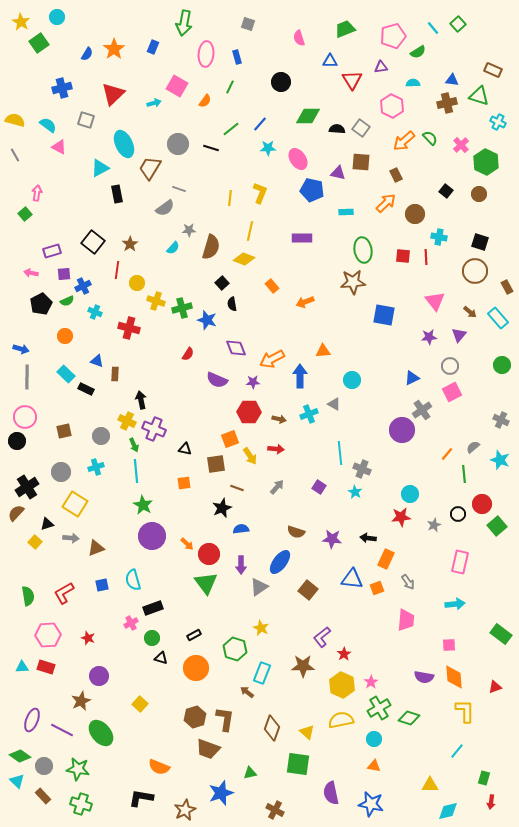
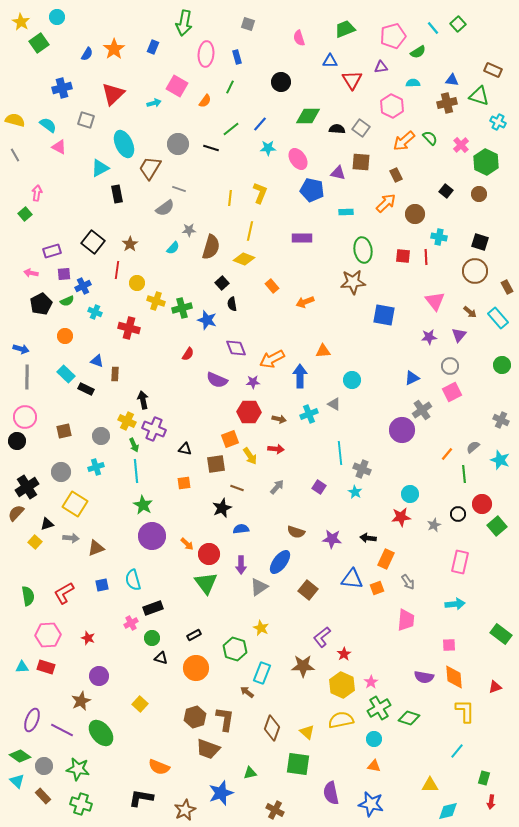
black arrow at (141, 400): moved 2 px right
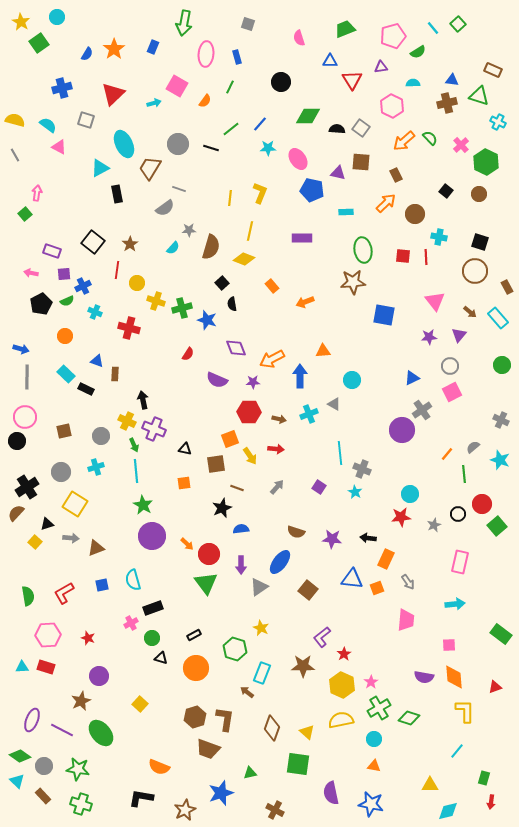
purple rectangle at (52, 251): rotated 36 degrees clockwise
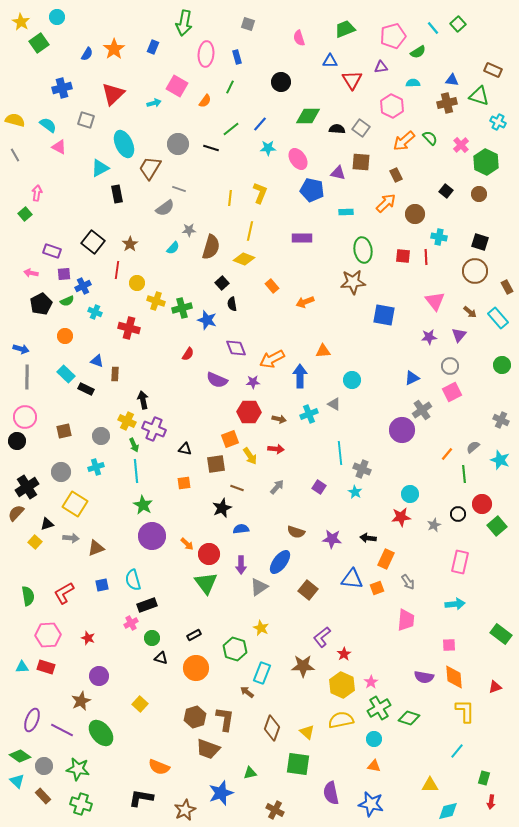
black rectangle at (153, 608): moved 6 px left, 3 px up
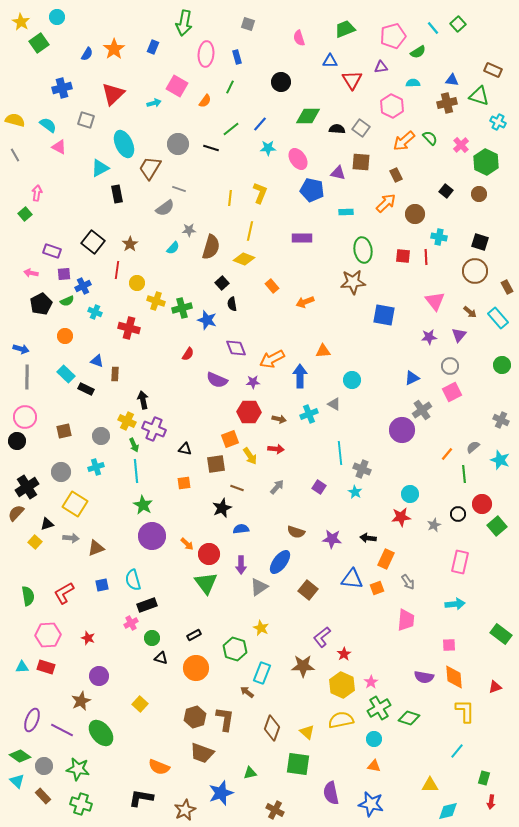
brown trapezoid at (208, 749): moved 6 px left, 4 px down
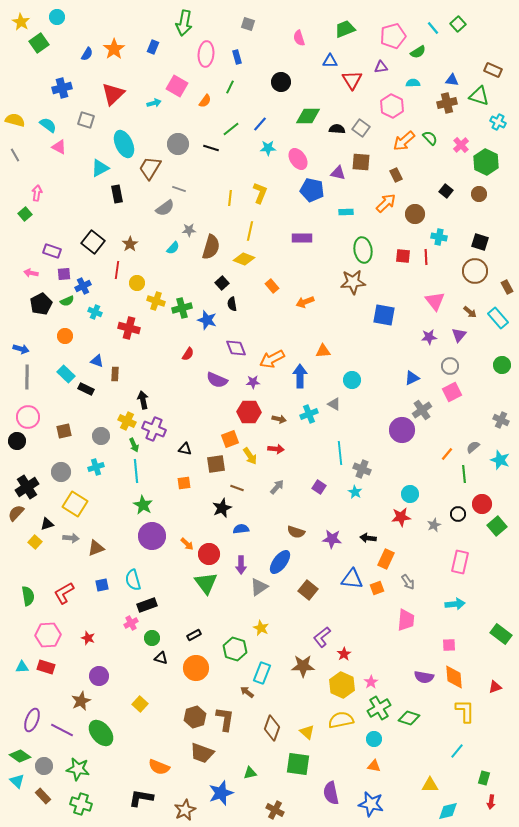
pink circle at (25, 417): moved 3 px right
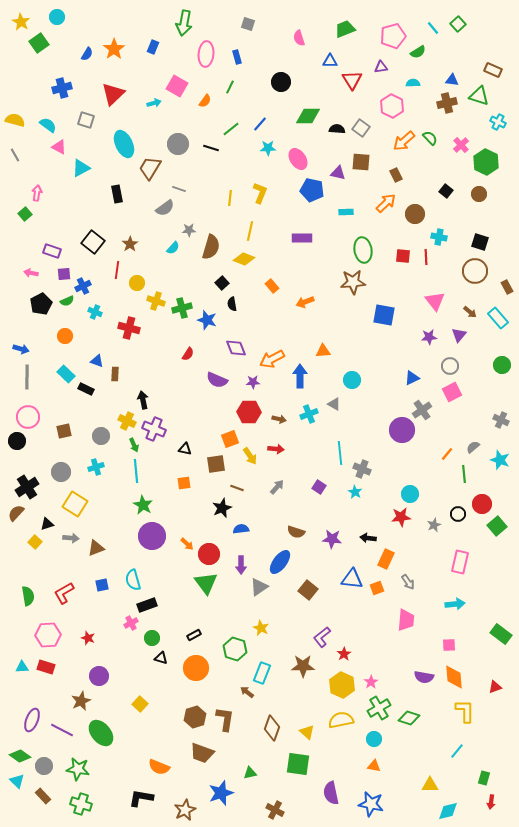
cyan triangle at (100, 168): moved 19 px left
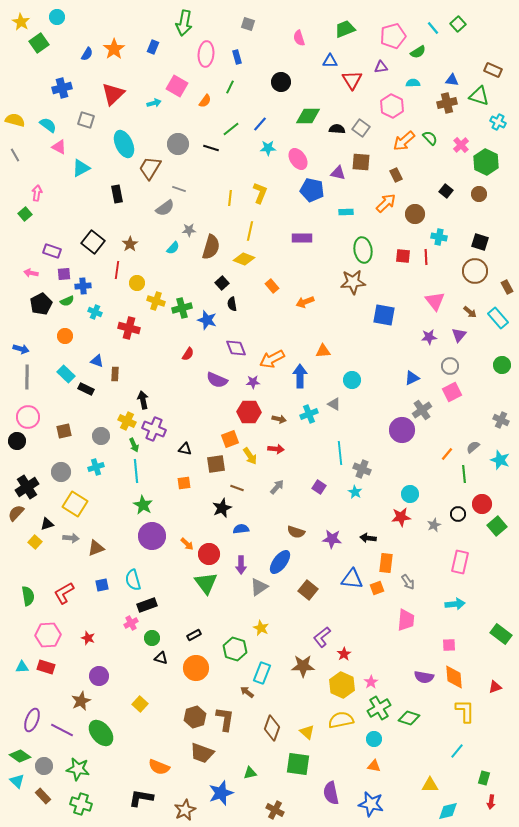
blue cross at (83, 286): rotated 21 degrees clockwise
orange rectangle at (386, 559): moved 4 px down; rotated 18 degrees counterclockwise
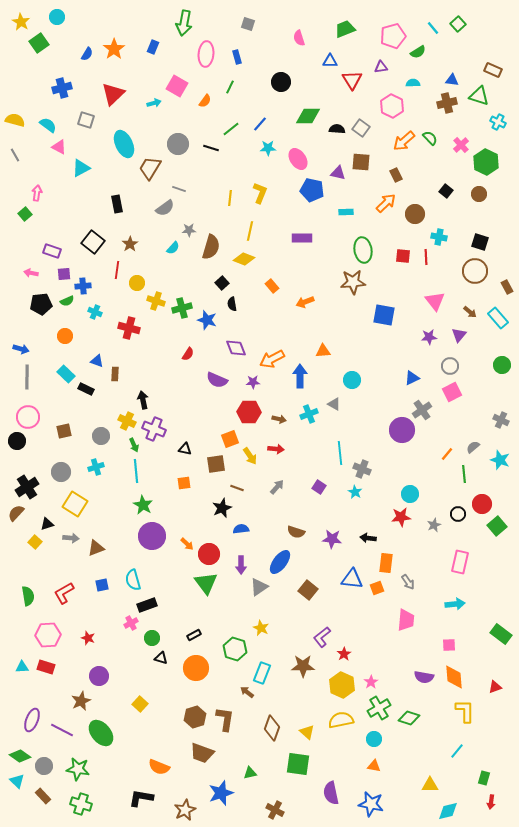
black rectangle at (117, 194): moved 10 px down
black pentagon at (41, 304): rotated 20 degrees clockwise
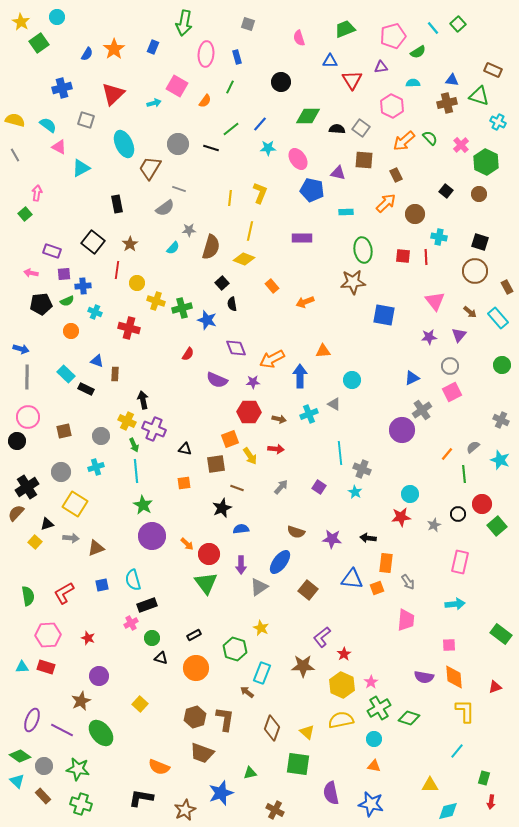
brown square at (361, 162): moved 3 px right, 2 px up
orange circle at (65, 336): moved 6 px right, 5 px up
gray arrow at (277, 487): moved 4 px right
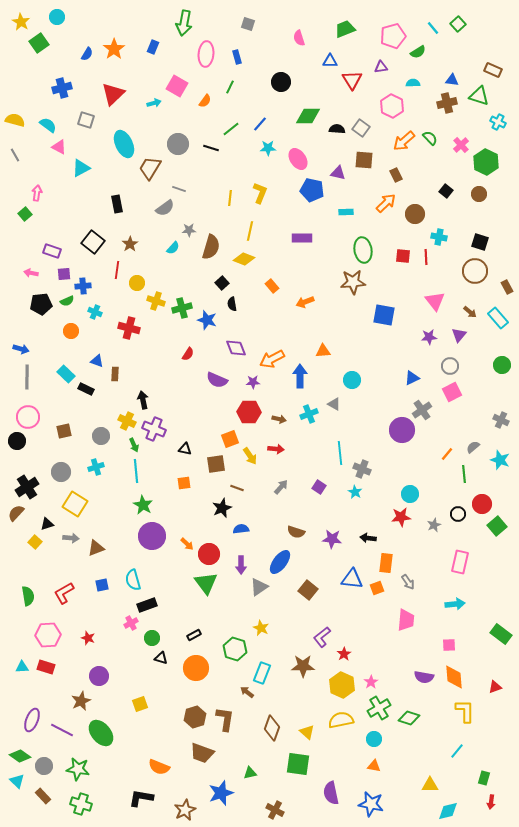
yellow square at (140, 704): rotated 28 degrees clockwise
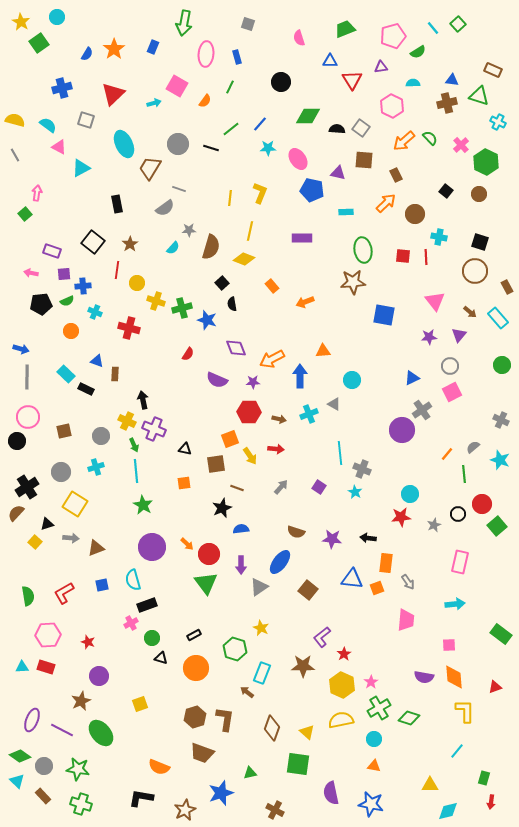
purple circle at (152, 536): moved 11 px down
red star at (88, 638): moved 4 px down
